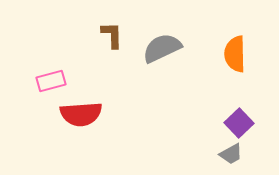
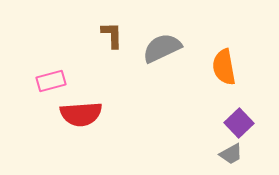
orange semicircle: moved 11 px left, 13 px down; rotated 9 degrees counterclockwise
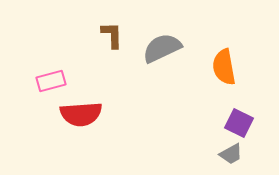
purple square: rotated 20 degrees counterclockwise
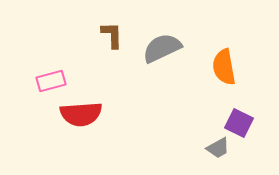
gray trapezoid: moved 13 px left, 6 px up
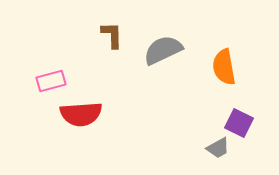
gray semicircle: moved 1 px right, 2 px down
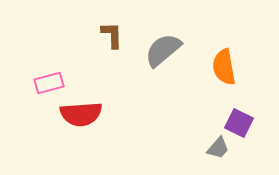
gray semicircle: rotated 15 degrees counterclockwise
pink rectangle: moved 2 px left, 2 px down
gray trapezoid: rotated 20 degrees counterclockwise
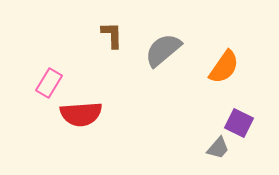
orange semicircle: rotated 135 degrees counterclockwise
pink rectangle: rotated 44 degrees counterclockwise
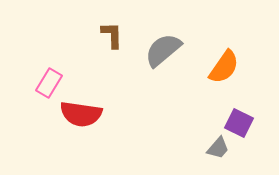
red semicircle: rotated 12 degrees clockwise
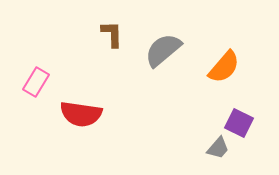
brown L-shape: moved 1 px up
orange semicircle: rotated 6 degrees clockwise
pink rectangle: moved 13 px left, 1 px up
